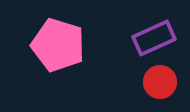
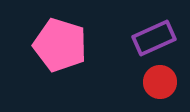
pink pentagon: moved 2 px right
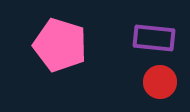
purple rectangle: rotated 30 degrees clockwise
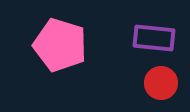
red circle: moved 1 px right, 1 px down
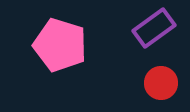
purple rectangle: moved 10 px up; rotated 42 degrees counterclockwise
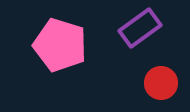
purple rectangle: moved 14 px left
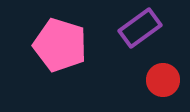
red circle: moved 2 px right, 3 px up
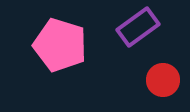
purple rectangle: moved 2 px left, 1 px up
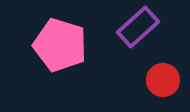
purple rectangle: rotated 6 degrees counterclockwise
